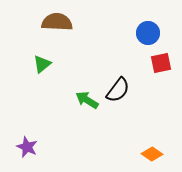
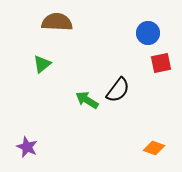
orange diamond: moved 2 px right, 6 px up; rotated 15 degrees counterclockwise
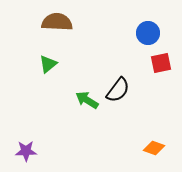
green triangle: moved 6 px right
purple star: moved 1 px left, 4 px down; rotated 25 degrees counterclockwise
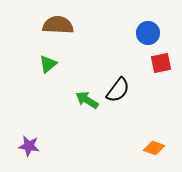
brown semicircle: moved 1 px right, 3 px down
purple star: moved 3 px right, 5 px up; rotated 10 degrees clockwise
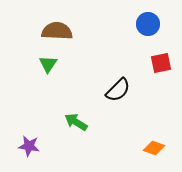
brown semicircle: moved 1 px left, 6 px down
blue circle: moved 9 px up
green triangle: rotated 18 degrees counterclockwise
black semicircle: rotated 8 degrees clockwise
green arrow: moved 11 px left, 22 px down
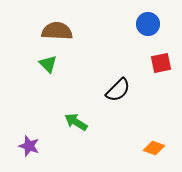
green triangle: rotated 18 degrees counterclockwise
purple star: rotated 10 degrees clockwise
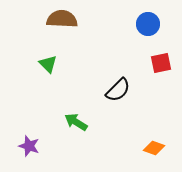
brown semicircle: moved 5 px right, 12 px up
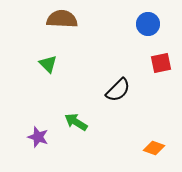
purple star: moved 9 px right, 9 px up
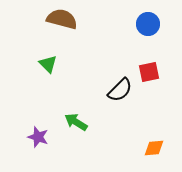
brown semicircle: rotated 12 degrees clockwise
red square: moved 12 px left, 9 px down
black semicircle: moved 2 px right
orange diamond: rotated 25 degrees counterclockwise
